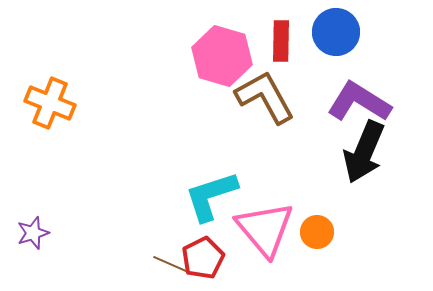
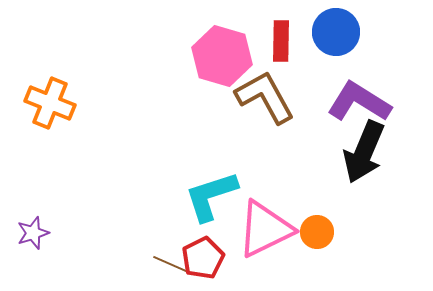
pink triangle: rotated 44 degrees clockwise
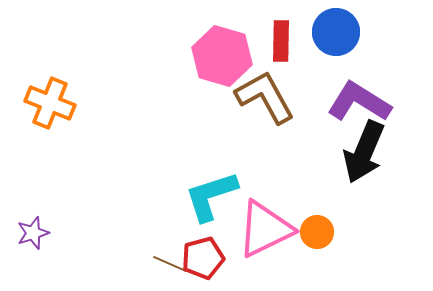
red pentagon: rotated 12 degrees clockwise
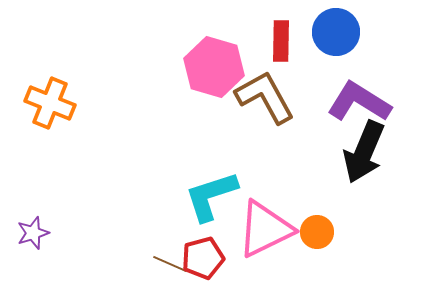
pink hexagon: moved 8 px left, 11 px down
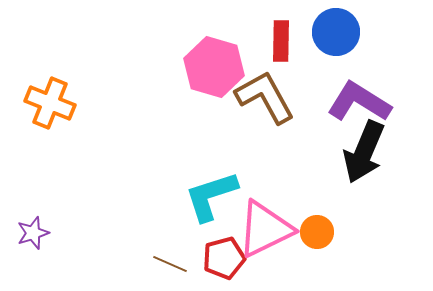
red pentagon: moved 21 px right
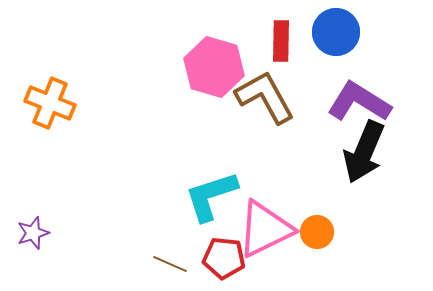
red pentagon: rotated 21 degrees clockwise
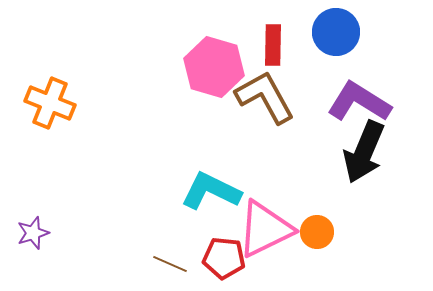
red rectangle: moved 8 px left, 4 px down
cyan L-shape: moved 5 px up; rotated 44 degrees clockwise
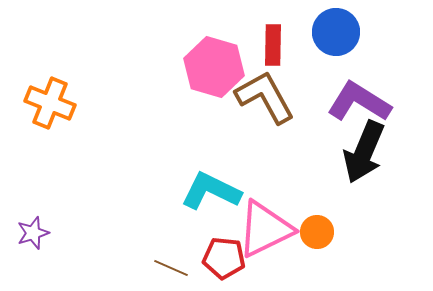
brown line: moved 1 px right, 4 px down
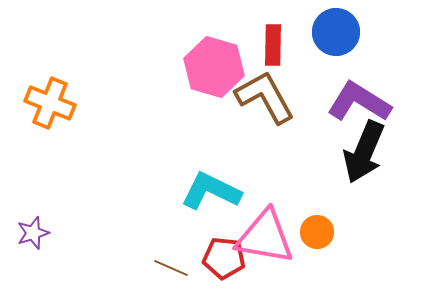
pink triangle: moved 8 px down; rotated 36 degrees clockwise
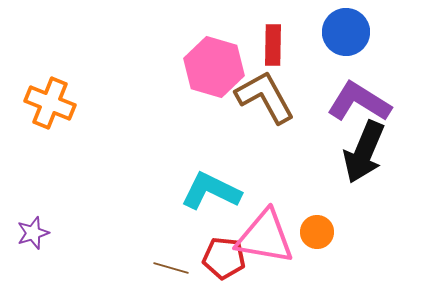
blue circle: moved 10 px right
brown line: rotated 8 degrees counterclockwise
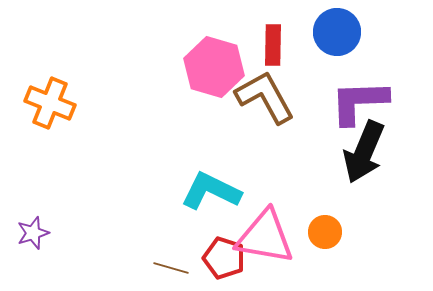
blue circle: moved 9 px left
purple L-shape: rotated 34 degrees counterclockwise
orange circle: moved 8 px right
red pentagon: rotated 12 degrees clockwise
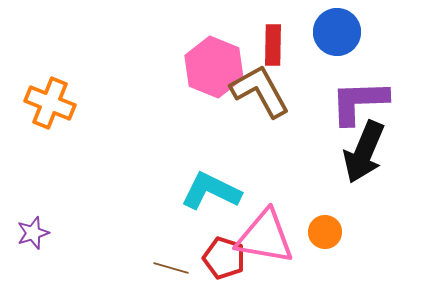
pink hexagon: rotated 6 degrees clockwise
brown L-shape: moved 5 px left, 6 px up
